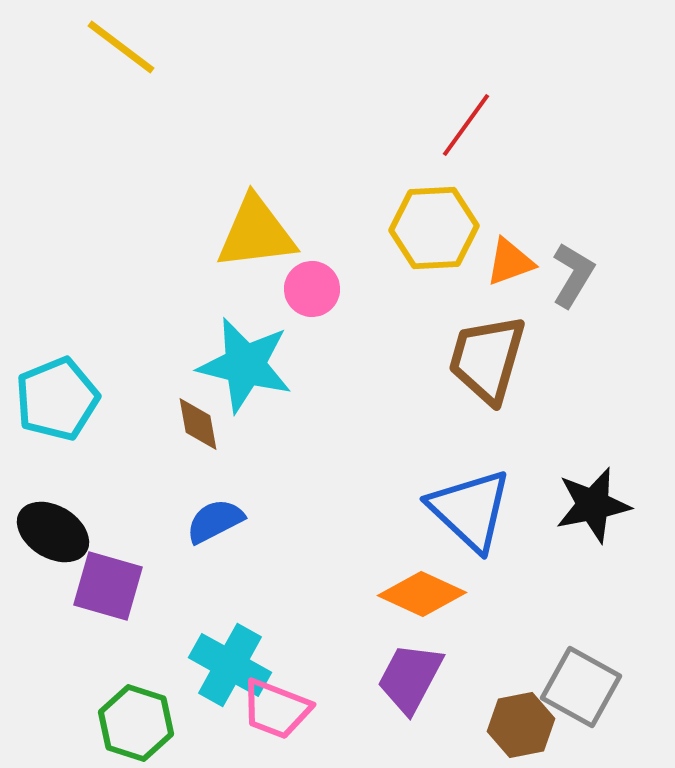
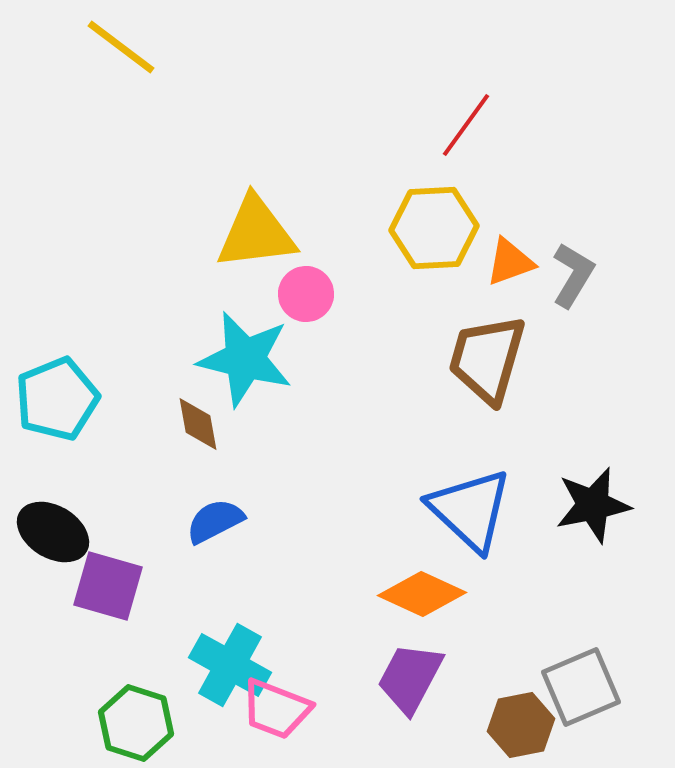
pink circle: moved 6 px left, 5 px down
cyan star: moved 6 px up
gray square: rotated 38 degrees clockwise
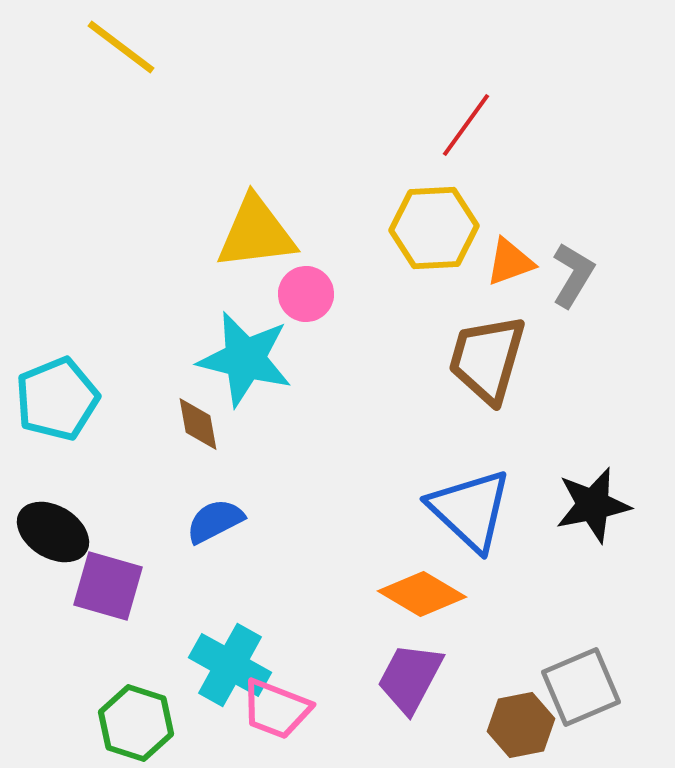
orange diamond: rotated 6 degrees clockwise
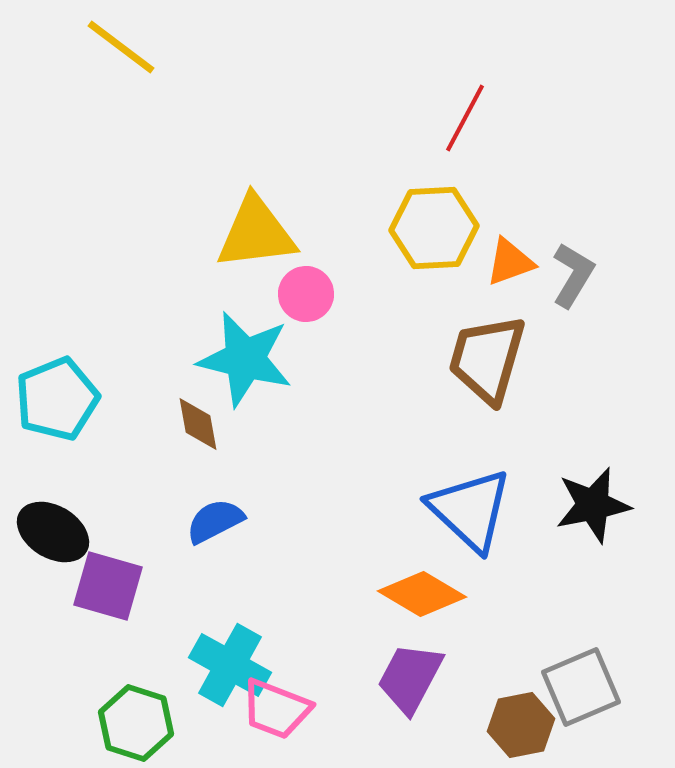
red line: moved 1 px left, 7 px up; rotated 8 degrees counterclockwise
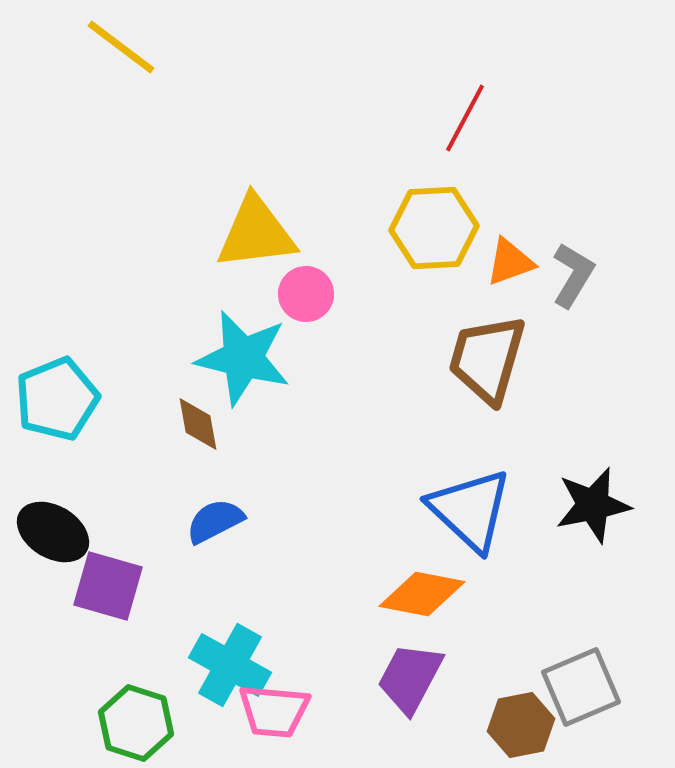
cyan star: moved 2 px left, 1 px up
orange diamond: rotated 20 degrees counterclockwise
pink trapezoid: moved 2 px left, 2 px down; rotated 16 degrees counterclockwise
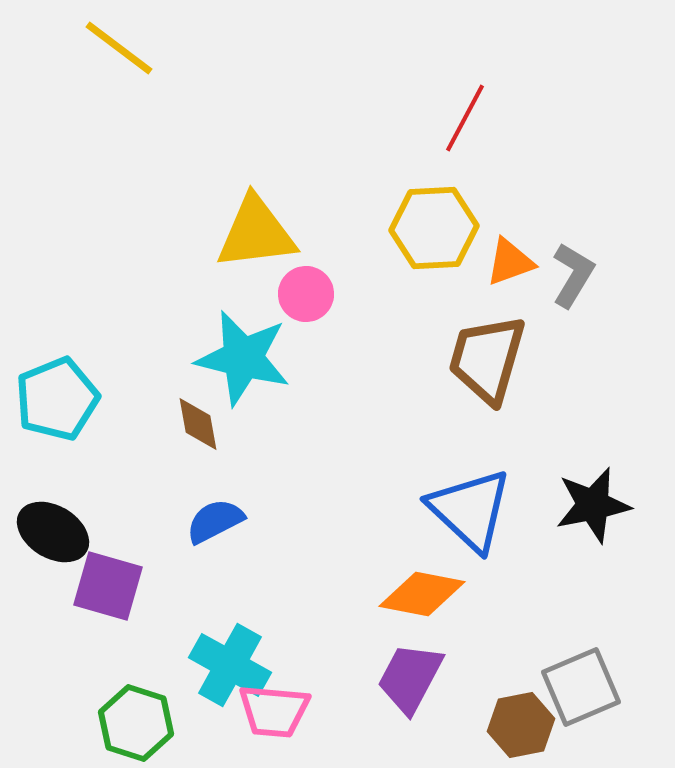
yellow line: moved 2 px left, 1 px down
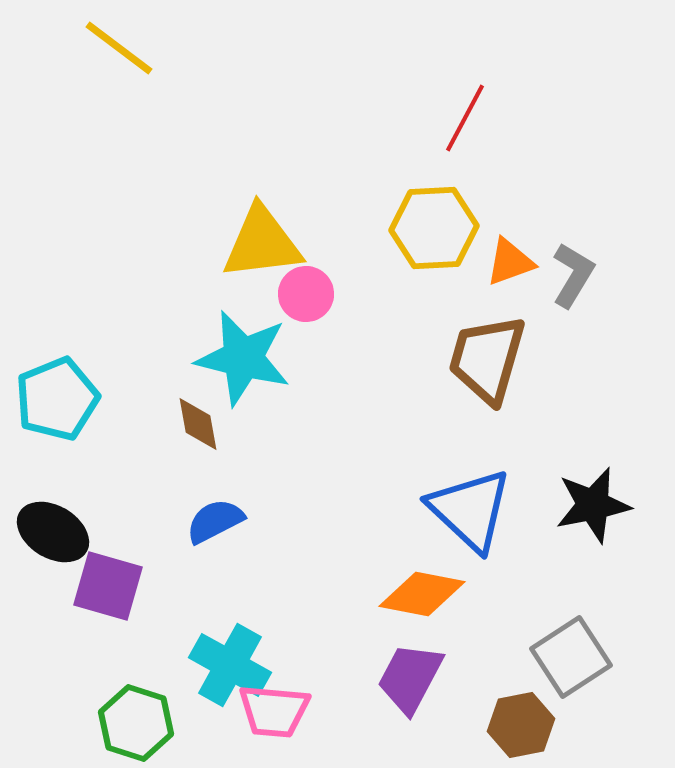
yellow triangle: moved 6 px right, 10 px down
gray square: moved 10 px left, 30 px up; rotated 10 degrees counterclockwise
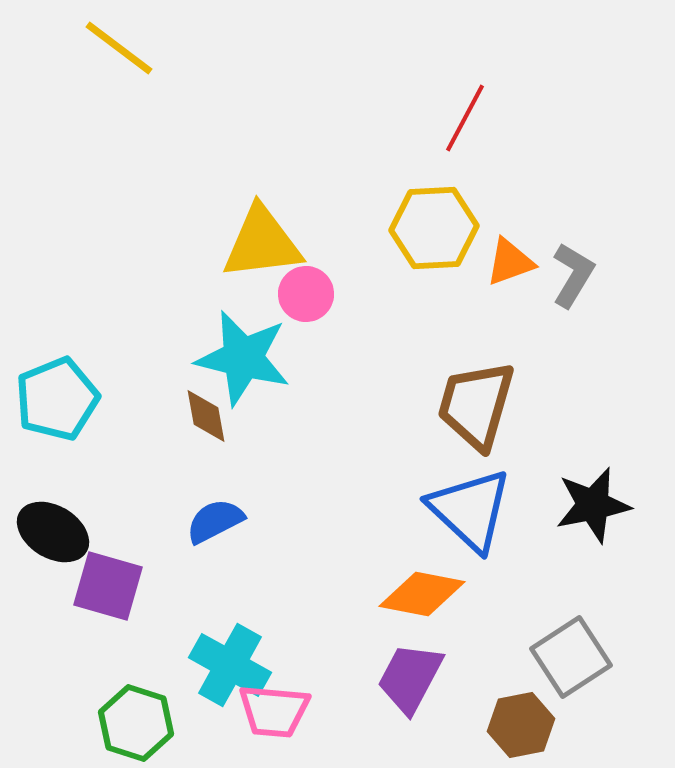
brown trapezoid: moved 11 px left, 46 px down
brown diamond: moved 8 px right, 8 px up
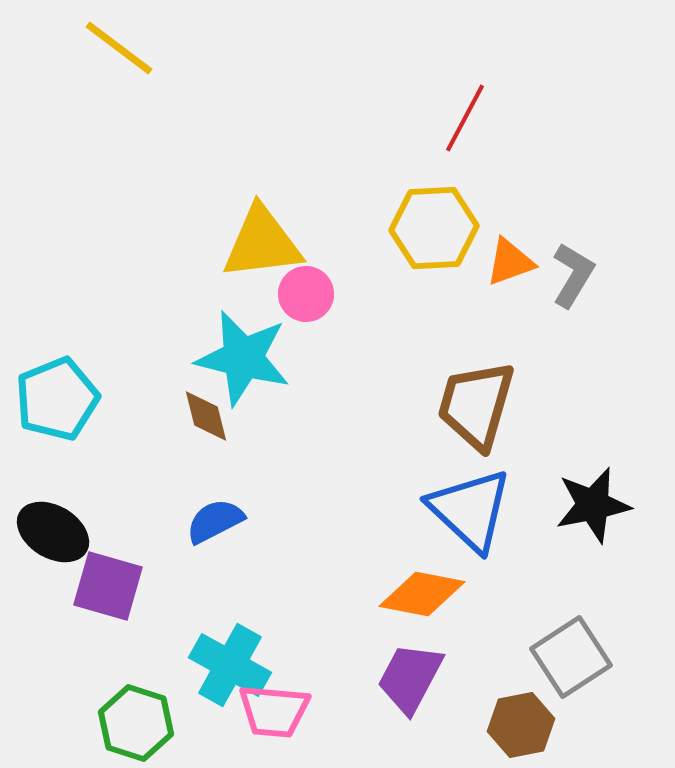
brown diamond: rotated 4 degrees counterclockwise
